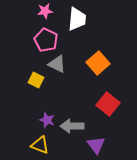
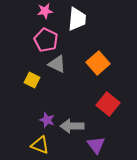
yellow square: moved 4 px left
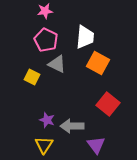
white trapezoid: moved 8 px right, 18 px down
orange square: rotated 20 degrees counterclockwise
yellow square: moved 3 px up
yellow triangle: moved 4 px right; rotated 42 degrees clockwise
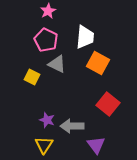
pink star: moved 3 px right; rotated 21 degrees counterclockwise
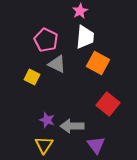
pink star: moved 32 px right
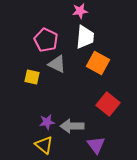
pink star: rotated 21 degrees clockwise
yellow square: rotated 14 degrees counterclockwise
purple star: moved 2 px down; rotated 28 degrees counterclockwise
yellow triangle: rotated 24 degrees counterclockwise
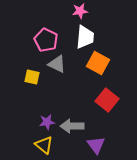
red square: moved 1 px left, 4 px up
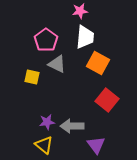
pink pentagon: rotated 10 degrees clockwise
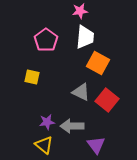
gray triangle: moved 24 px right, 28 px down
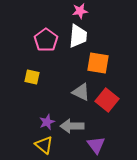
white trapezoid: moved 7 px left, 1 px up
orange square: rotated 20 degrees counterclockwise
purple star: rotated 14 degrees counterclockwise
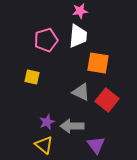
pink pentagon: rotated 20 degrees clockwise
